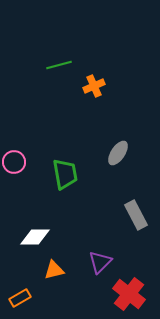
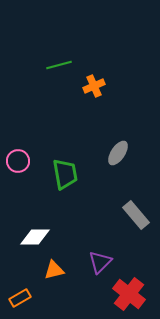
pink circle: moved 4 px right, 1 px up
gray rectangle: rotated 12 degrees counterclockwise
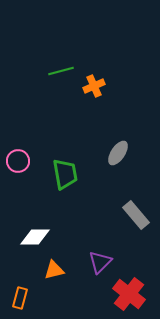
green line: moved 2 px right, 6 px down
orange rectangle: rotated 45 degrees counterclockwise
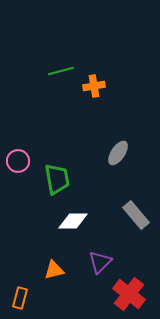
orange cross: rotated 15 degrees clockwise
green trapezoid: moved 8 px left, 5 px down
white diamond: moved 38 px right, 16 px up
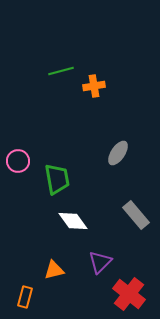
white diamond: rotated 56 degrees clockwise
orange rectangle: moved 5 px right, 1 px up
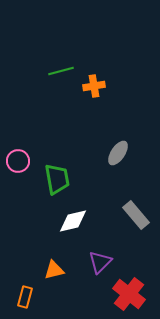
white diamond: rotated 68 degrees counterclockwise
